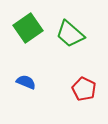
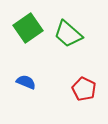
green trapezoid: moved 2 px left
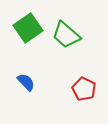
green trapezoid: moved 2 px left, 1 px down
blue semicircle: rotated 24 degrees clockwise
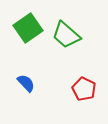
blue semicircle: moved 1 px down
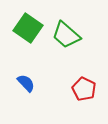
green square: rotated 20 degrees counterclockwise
